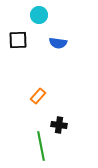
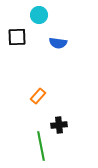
black square: moved 1 px left, 3 px up
black cross: rotated 14 degrees counterclockwise
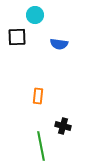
cyan circle: moved 4 px left
blue semicircle: moved 1 px right, 1 px down
orange rectangle: rotated 35 degrees counterclockwise
black cross: moved 4 px right, 1 px down; rotated 21 degrees clockwise
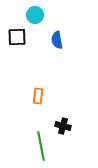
blue semicircle: moved 2 px left, 4 px up; rotated 72 degrees clockwise
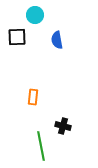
orange rectangle: moved 5 px left, 1 px down
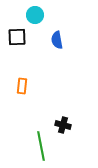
orange rectangle: moved 11 px left, 11 px up
black cross: moved 1 px up
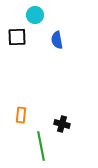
orange rectangle: moved 1 px left, 29 px down
black cross: moved 1 px left, 1 px up
